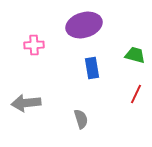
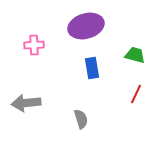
purple ellipse: moved 2 px right, 1 px down
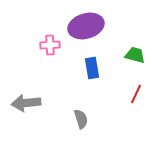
pink cross: moved 16 px right
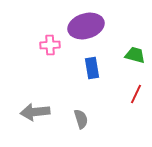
gray arrow: moved 9 px right, 9 px down
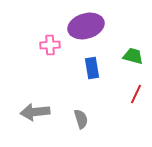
green trapezoid: moved 2 px left, 1 px down
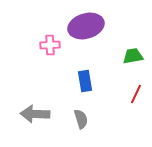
green trapezoid: rotated 25 degrees counterclockwise
blue rectangle: moved 7 px left, 13 px down
gray arrow: moved 2 px down; rotated 8 degrees clockwise
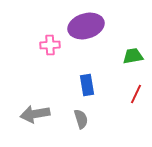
blue rectangle: moved 2 px right, 4 px down
gray arrow: rotated 12 degrees counterclockwise
